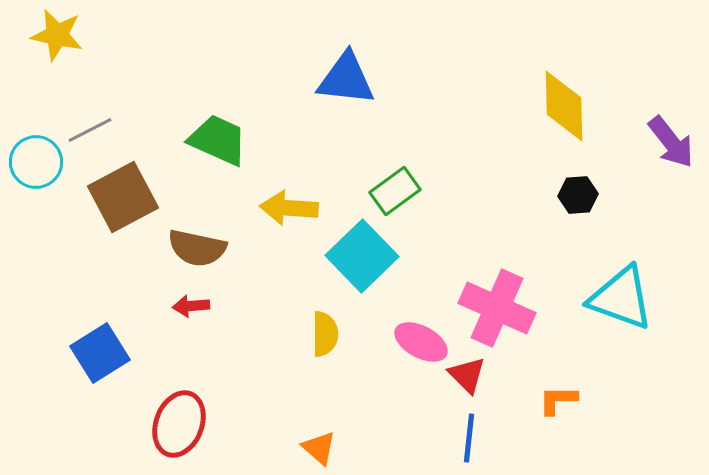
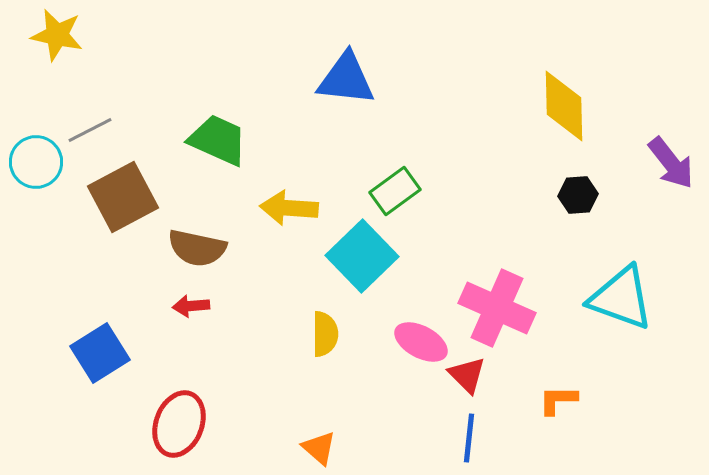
purple arrow: moved 21 px down
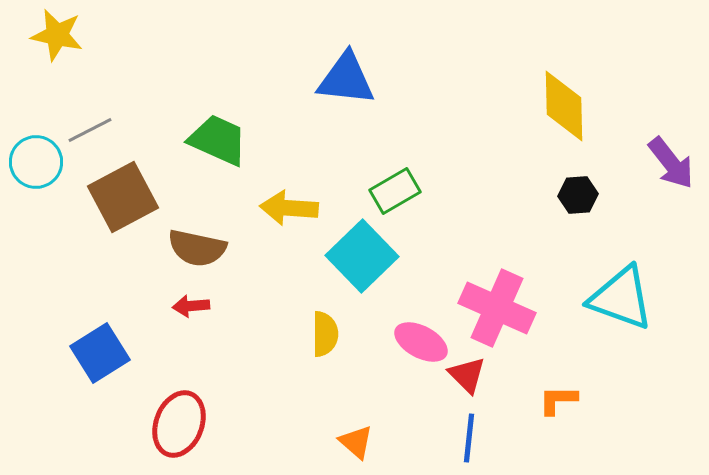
green rectangle: rotated 6 degrees clockwise
orange triangle: moved 37 px right, 6 px up
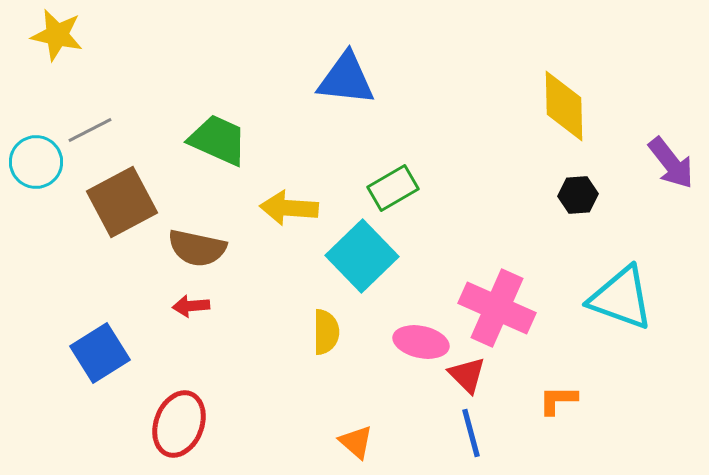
green rectangle: moved 2 px left, 3 px up
brown square: moved 1 px left, 5 px down
yellow semicircle: moved 1 px right, 2 px up
pink ellipse: rotated 16 degrees counterclockwise
blue line: moved 2 px right, 5 px up; rotated 21 degrees counterclockwise
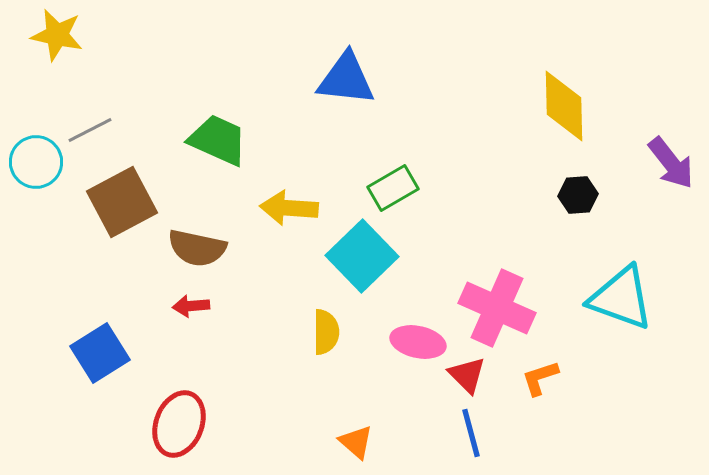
pink ellipse: moved 3 px left
orange L-shape: moved 18 px left, 22 px up; rotated 18 degrees counterclockwise
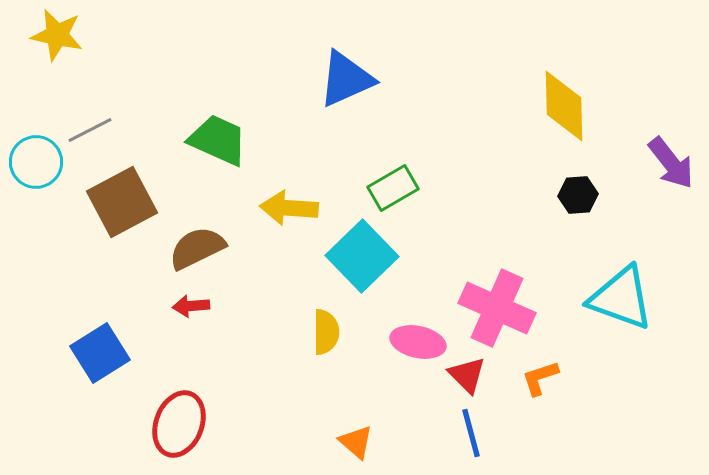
blue triangle: rotated 30 degrees counterclockwise
brown semicircle: rotated 142 degrees clockwise
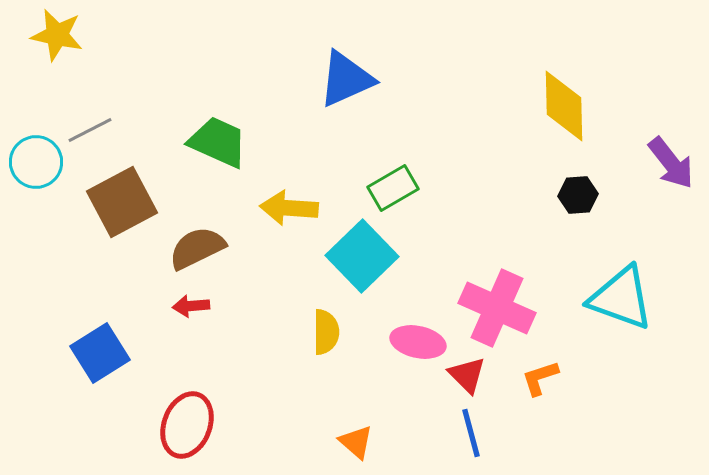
green trapezoid: moved 2 px down
red ellipse: moved 8 px right, 1 px down
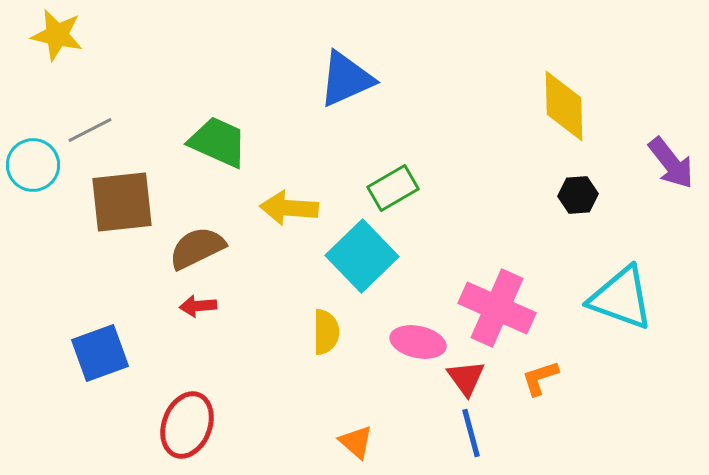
cyan circle: moved 3 px left, 3 px down
brown square: rotated 22 degrees clockwise
red arrow: moved 7 px right
blue square: rotated 12 degrees clockwise
red triangle: moved 1 px left, 3 px down; rotated 9 degrees clockwise
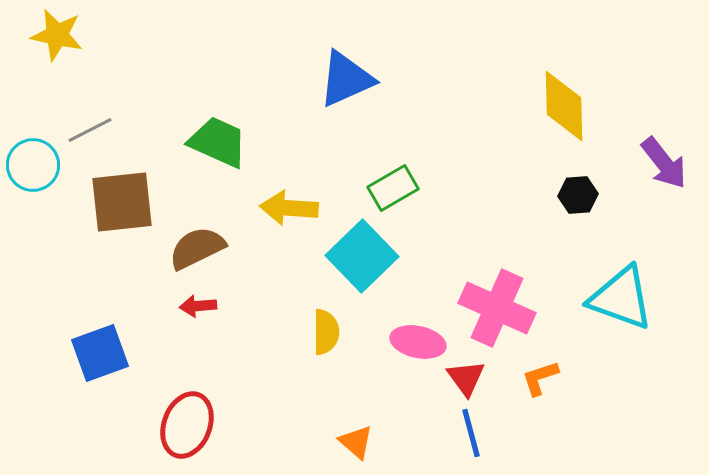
purple arrow: moved 7 px left
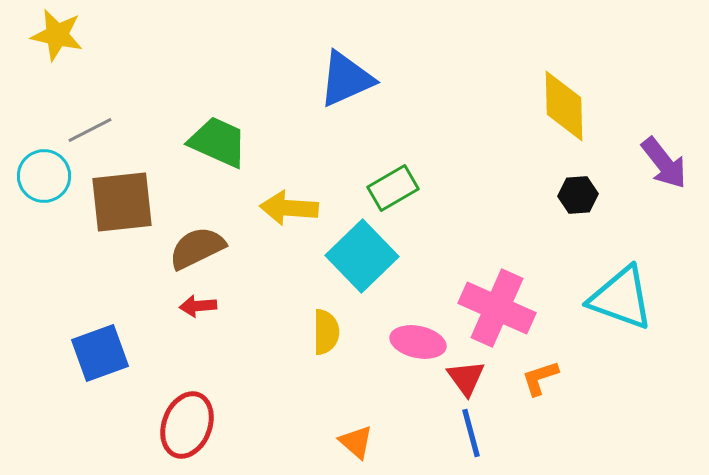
cyan circle: moved 11 px right, 11 px down
